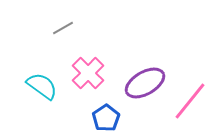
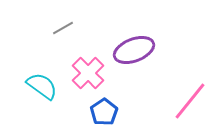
purple ellipse: moved 11 px left, 33 px up; rotated 9 degrees clockwise
blue pentagon: moved 2 px left, 6 px up
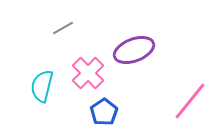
cyan semicircle: rotated 112 degrees counterclockwise
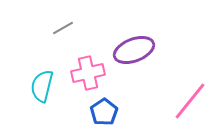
pink cross: rotated 32 degrees clockwise
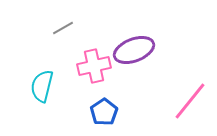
pink cross: moved 6 px right, 7 px up
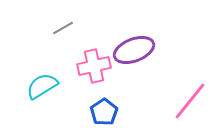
cyan semicircle: rotated 44 degrees clockwise
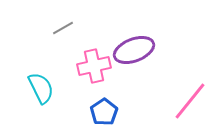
cyan semicircle: moved 1 px left, 2 px down; rotated 96 degrees clockwise
